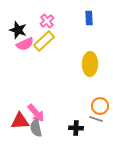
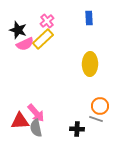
yellow rectangle: moved 1 px left, 2 px up
black cross: moved 1 px right, 1 px down
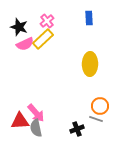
black star: moved 1 px right, 3 px up
black cross: rotated 24 degrees counterclockwise
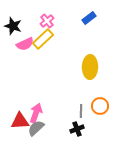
blue rectangle: rotated 56 degrees clockwise
black star: moved 6 px left, 1 px up
yellow ellipse: moved 3 px down
pink arrow: rotated 120 degrees counterclockwise
gray line: moved 15 px left, 8 px up; rotated 72 degrees clockwise
gray semicircle: rotated 60 degrees clockwise
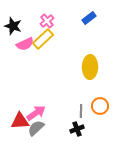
pink arrow: rotated 36 degrees clockwise
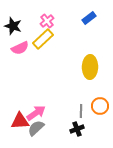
pink semicircle: moved 5 px left, 4 px down
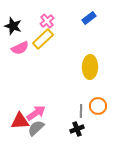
orange circle: moved 2 px left
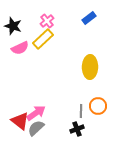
red triangle: rotated 42 degrees clockwise
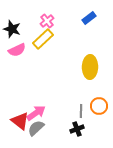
black star: moved 1 px left, 3 px down
pink semicircle: moved 3 px left, 2 px down
orange circle: moved 1 px right
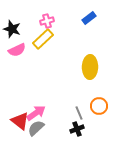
pink cross: rotated 24 degrees clockwise
gray line: moved 2 px left, 2 px down; rotated 24 degrees counterclockwise
